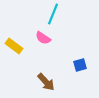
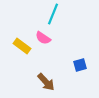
yellow rectangle: moved 8 px right
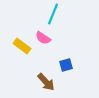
blue square: moved 14 px left
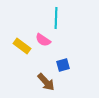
cyan line: moved 3 px right, 4 px down; rotated 20 degrees counterclockwise
pink semicircle: moved 2 px down
blue square: moved 3 px left
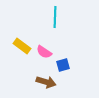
cyan line: moved 1 px left, 1 px up
pink semicircle: moved 1 px right, 12 px down
brown arrow: rotated 30 degrees counterclockwise
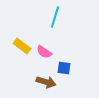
cyan line: rotated 15 degrees clockwise
blue square: moved 1 px right, 3 px down; rotated 24 degrees clockwise
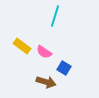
cyan line: moved 1 px up
blue square: rotated 24 degrees clockwise
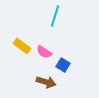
blue square: moved 1 px left, 3 px up
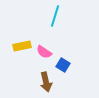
yellow rectangle: rotated 48 degrees counterclockwise
brown arrow: rotated 60 degrees clockwise
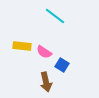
cyan line: rotated 70 degrees counterclockwise
yellow rectangle: rotated 18 degrees clockwise
blue square: moved 1 px left
